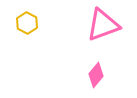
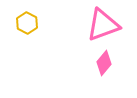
pink diamond: moved 8 px right, 12 px up
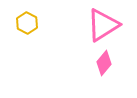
pink triangle: rotated 12 degrees counterclockwise
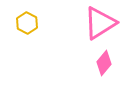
pink triangle: moved 3 px left, 2 px up
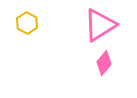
pink triangle: moved 2 px down
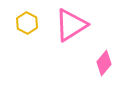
pink triangle: moved 29 px left
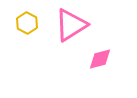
pink diamond: moved 4 px left, 4 px up; rotated 35 degrees clockwise
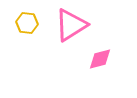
yellow hexagon: rotated 20 degrees counterclockwise
